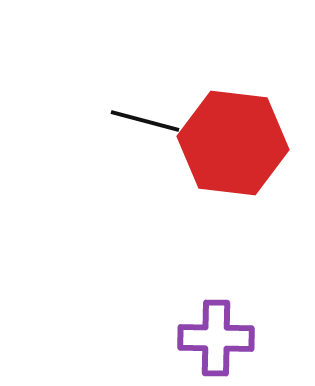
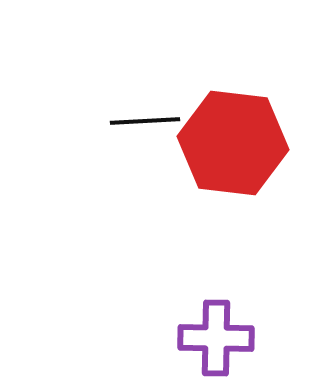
black line: rotated 18 degrees counterclockwise
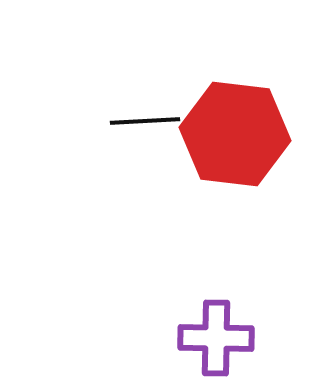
red hexagon: moved 2 px right, 9 px up
